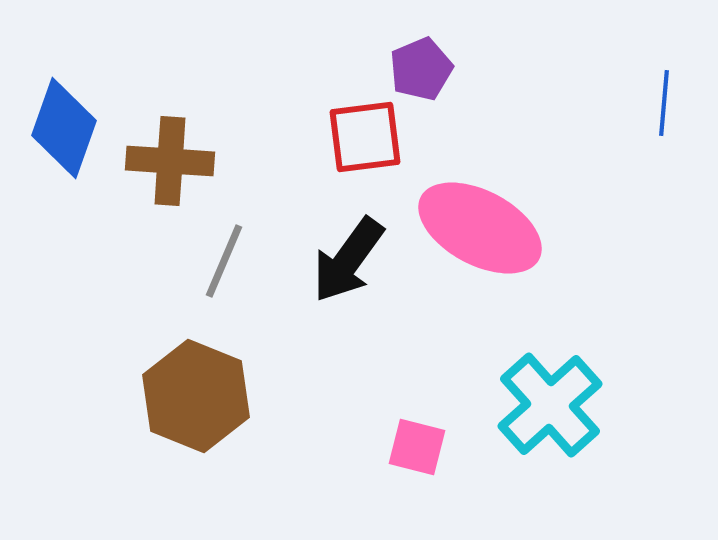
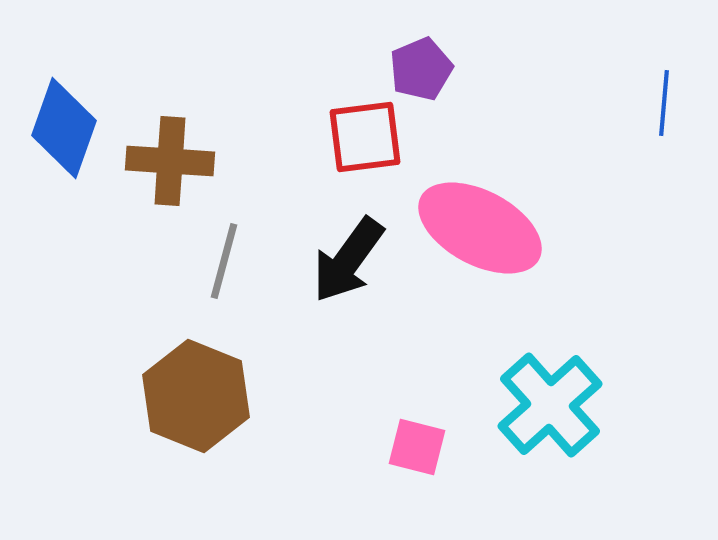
gray line: rotated 8 degrees counterclockwise
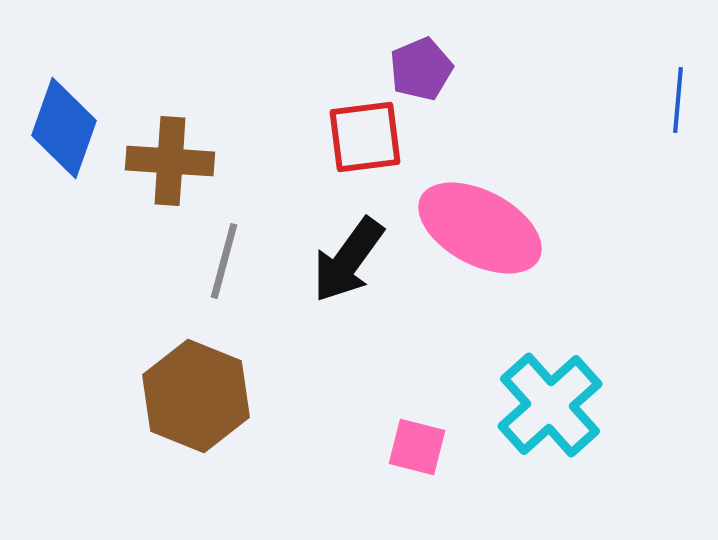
blue line: moved 14 px right, 3 px up
